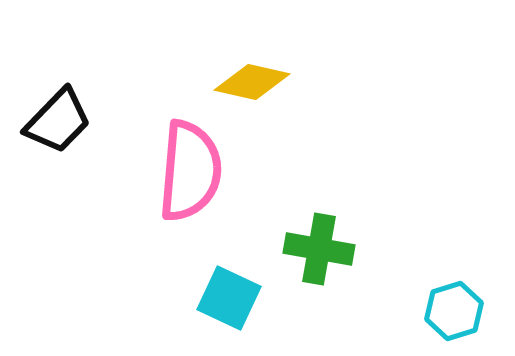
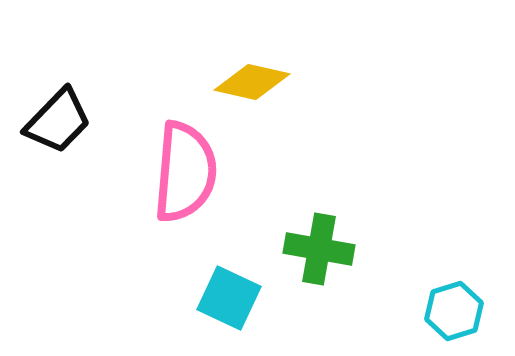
pink semicircle: moved 5 px left, 1 px down
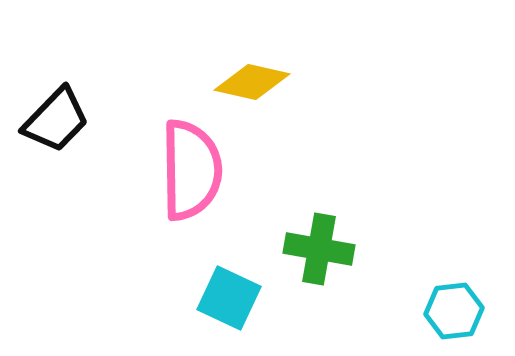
black trapezoid: moved 2 px left, 1 px up
pink semicircle: moved 6 px right, 2 px up; rotated 6 degrees counterclockwise
cyan hexagon: rotated 10 degrees clockwise
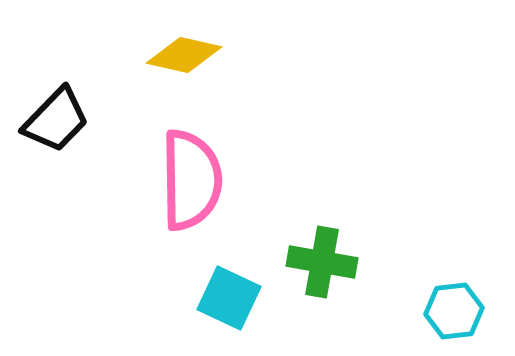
yellow diamond: moved 68 px left, 27 px up
pink semicircle: moved 10 px down
green cross: moved 3 px right, 13 px down
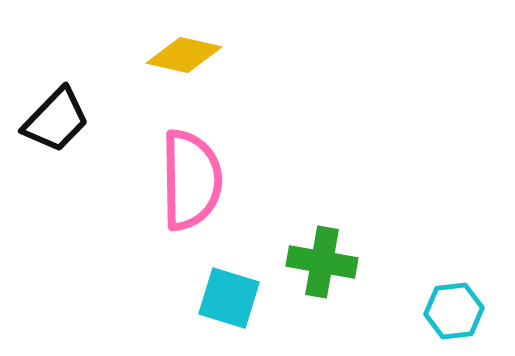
cyan square: rotated 8 degrees counterclockwise
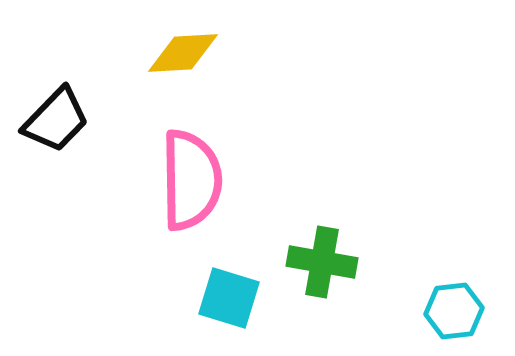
yellow diamond: moved 1 px left, 2 px up; rotated 16 degrees counterclockwise
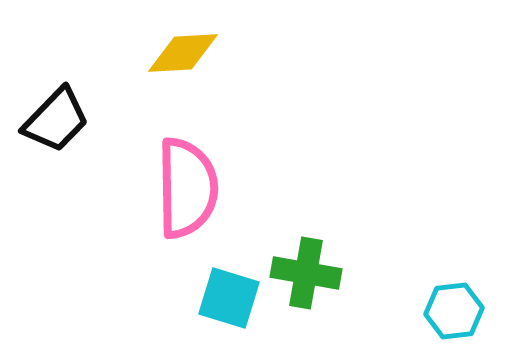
pink semicircle: moved 4 px left, 8 px down
green cross: moved 16 px left, 11 px down
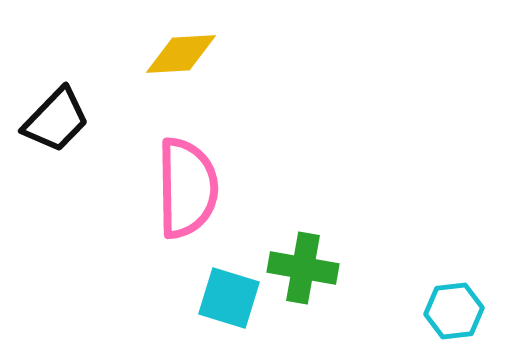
yellow diamond: moved 2 px left, 1 px down
green cross: moved 3 px left, 5 px up
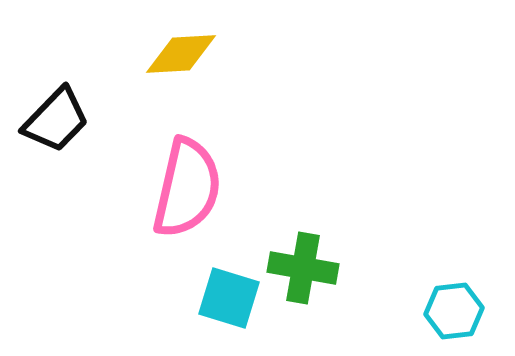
pink semicircle: rotated 14 degrees clockwise
